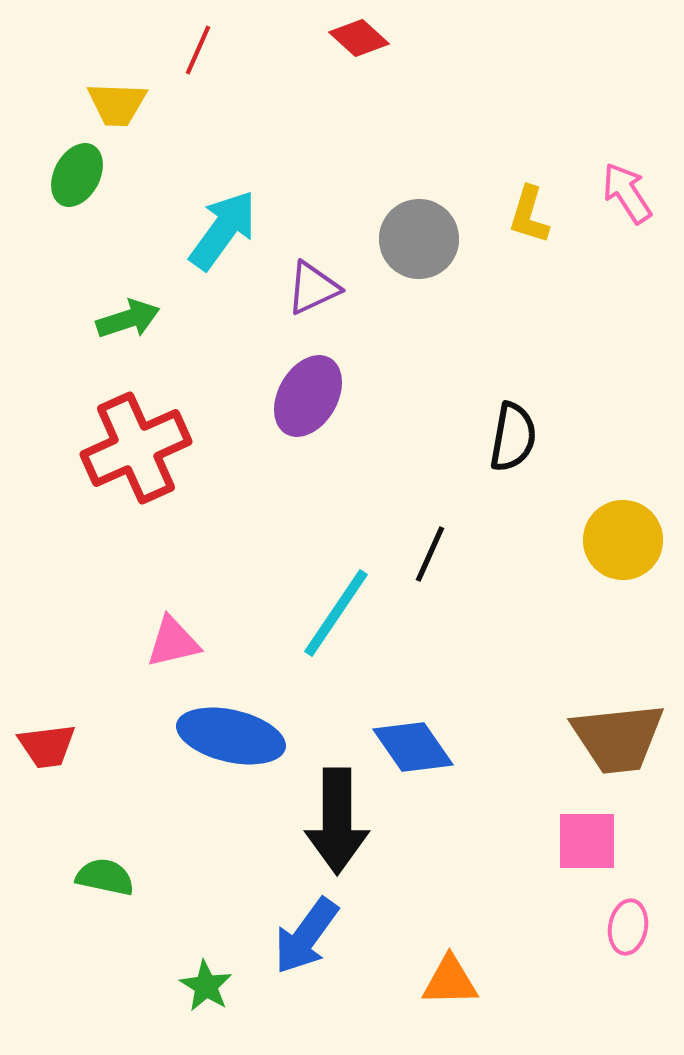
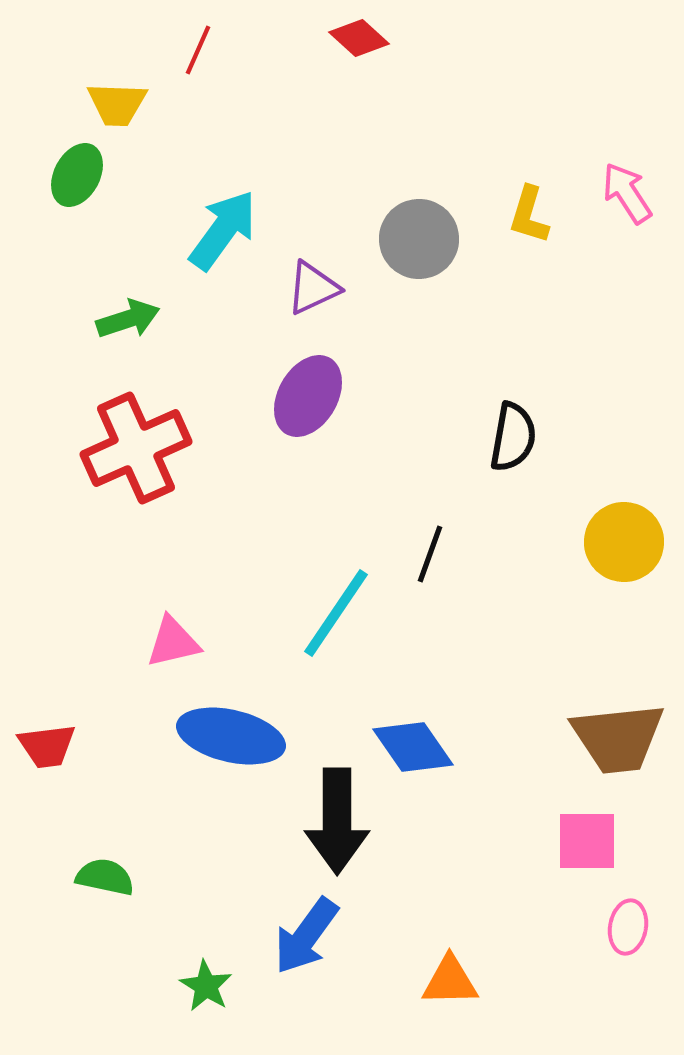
yellow circle: moved 1 px right, 2 px down
black line: rotated 4 degrees counterclockwise
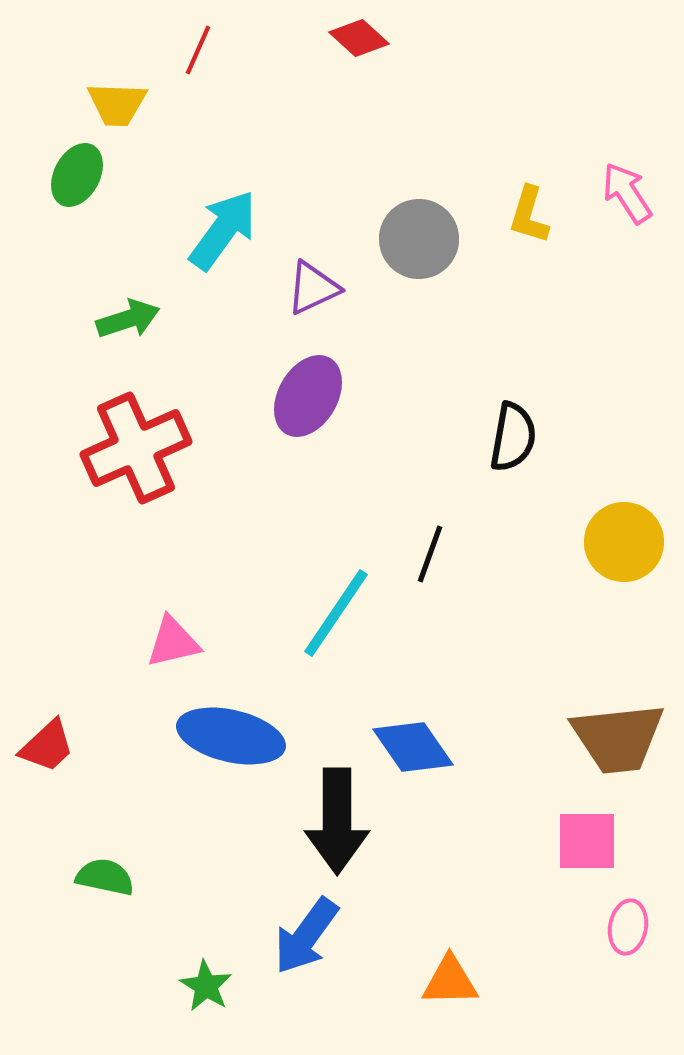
red trapezoid: rotated 36 degrees counterclockwise
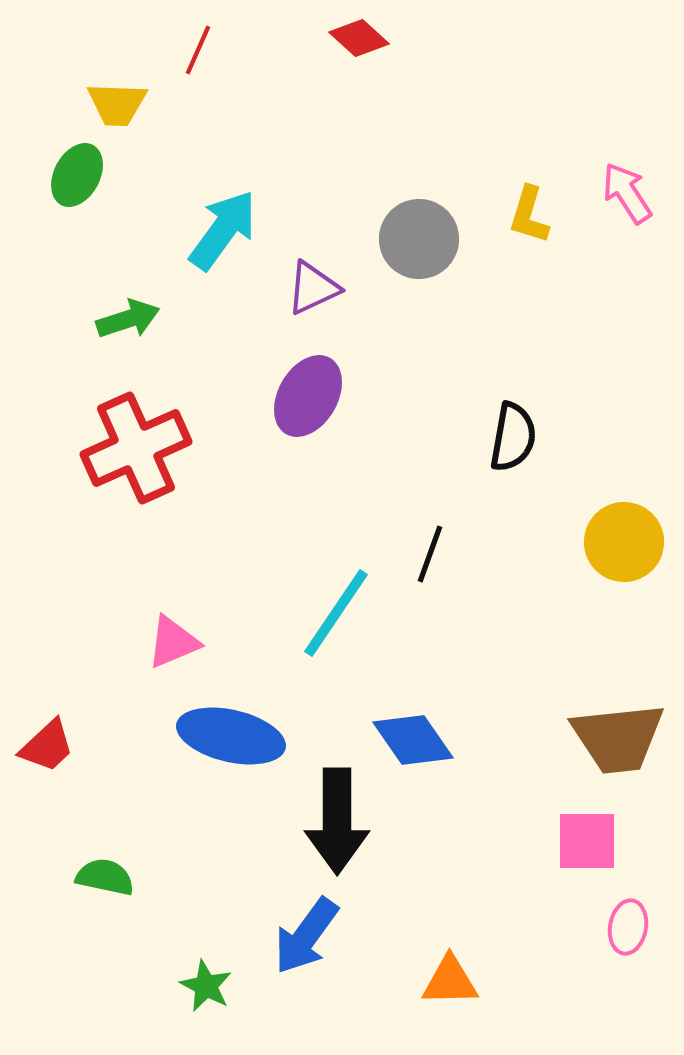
pink triangle: rotated 10 degrees counterclockwise
blue diamond: moved 7 px up
green star: rotated 4 degrees counterclockwise
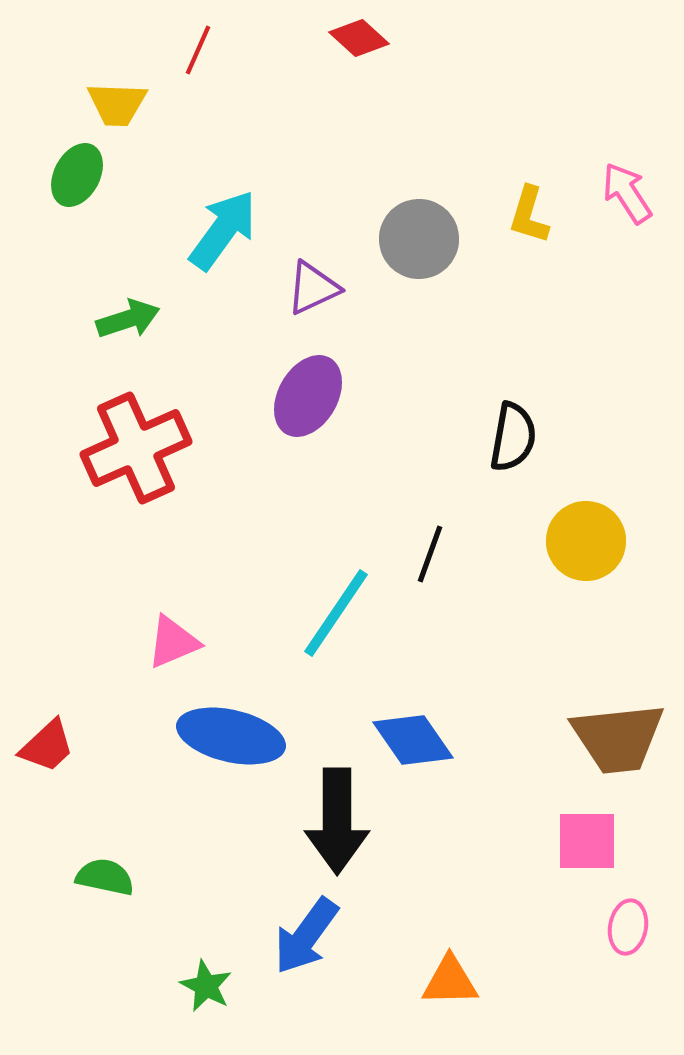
yellow circle: moved 38 px left, 1 px up
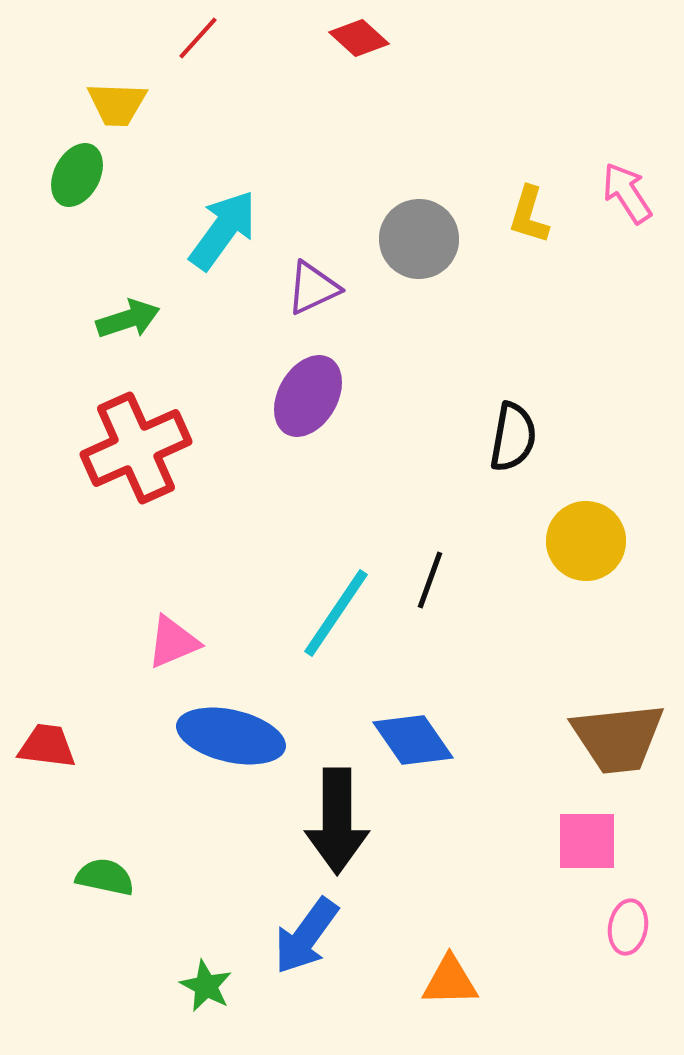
red line: moved 12 px up; rotated 18 degrees clockwise
black line: moved 26 px down
red trapezoid: rotated 130 degrees counterclockwise
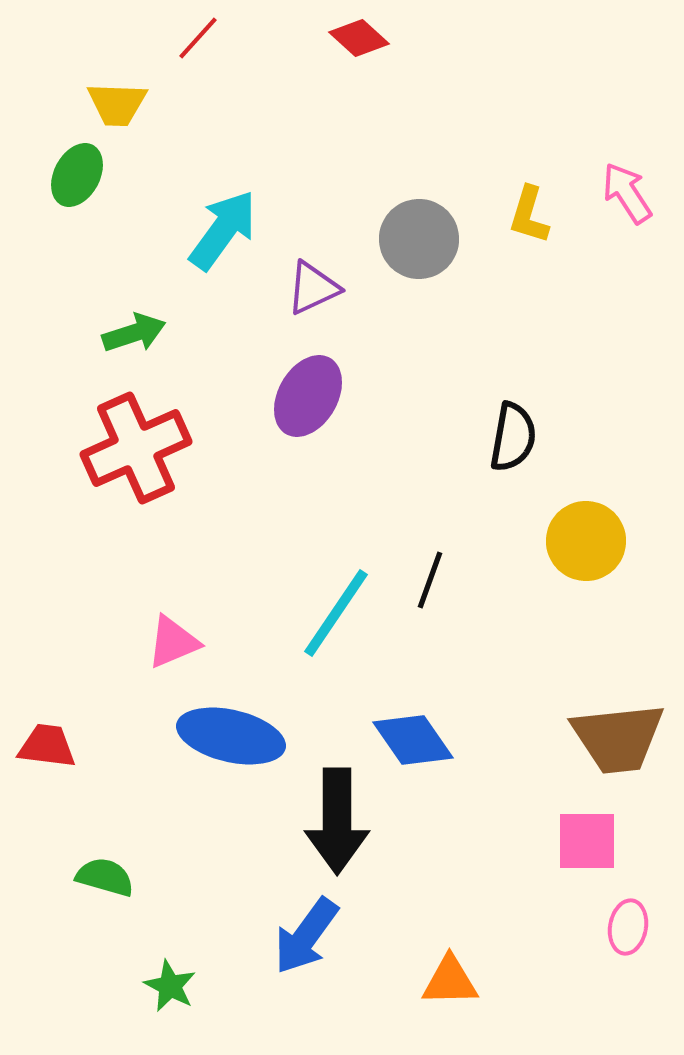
green arrow: moved 6 px right, 14 px down
green semicircle: rotated 4 degrees clockwise
green star: moved 36 px left
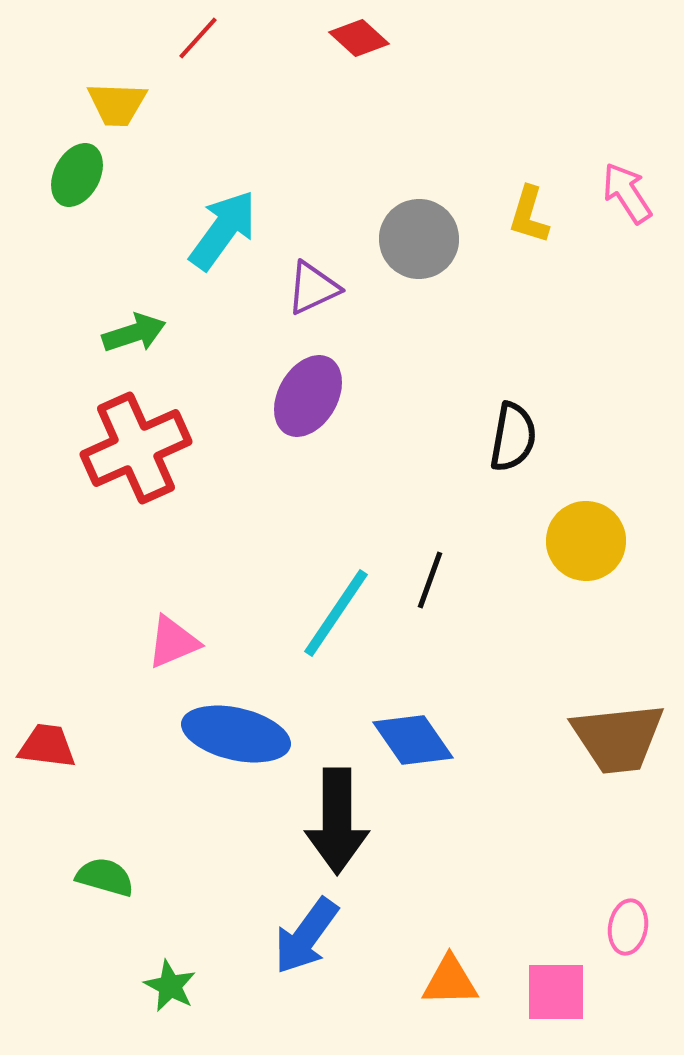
blue ellipse: moved 5 px right, 2 px up
pink square: moved 31 px left, 151 px down
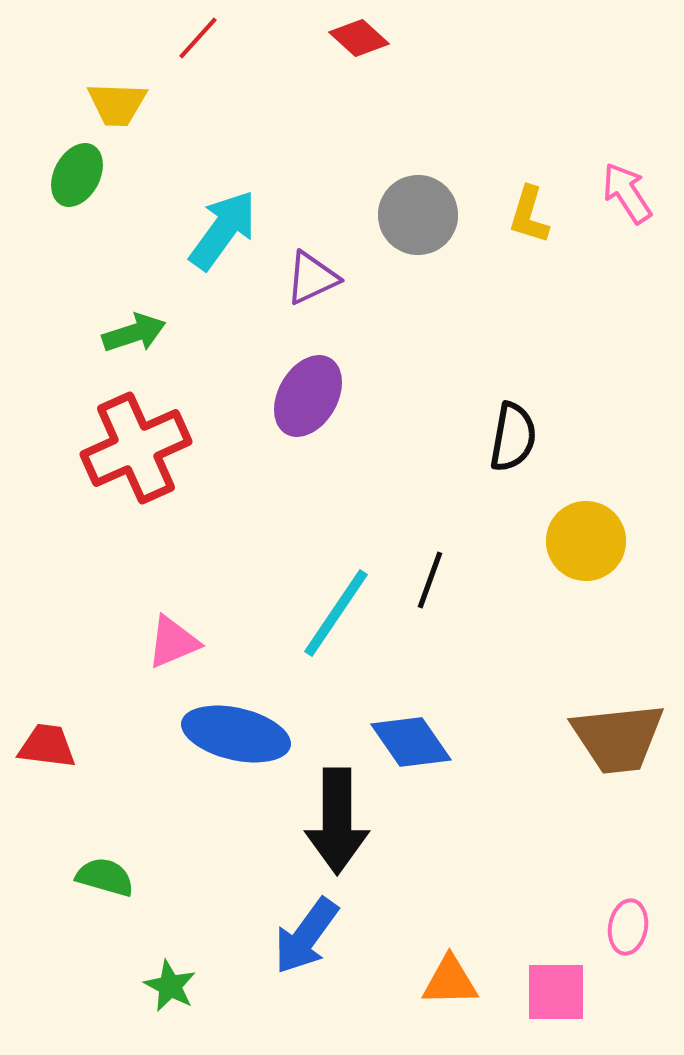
gray circle: moved 1 px left, 24 px up
purple triangle: moved 1 px left, 10 px up
blue diamond: moved 2 px left, 2 px down
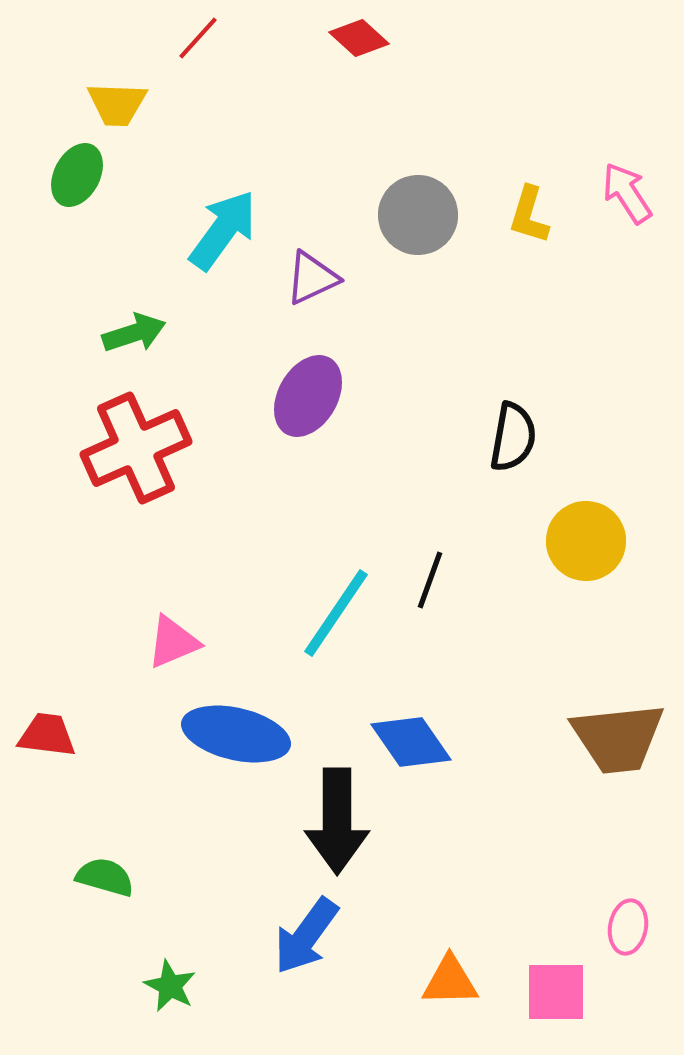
red trapezoid: moved 11 px up
